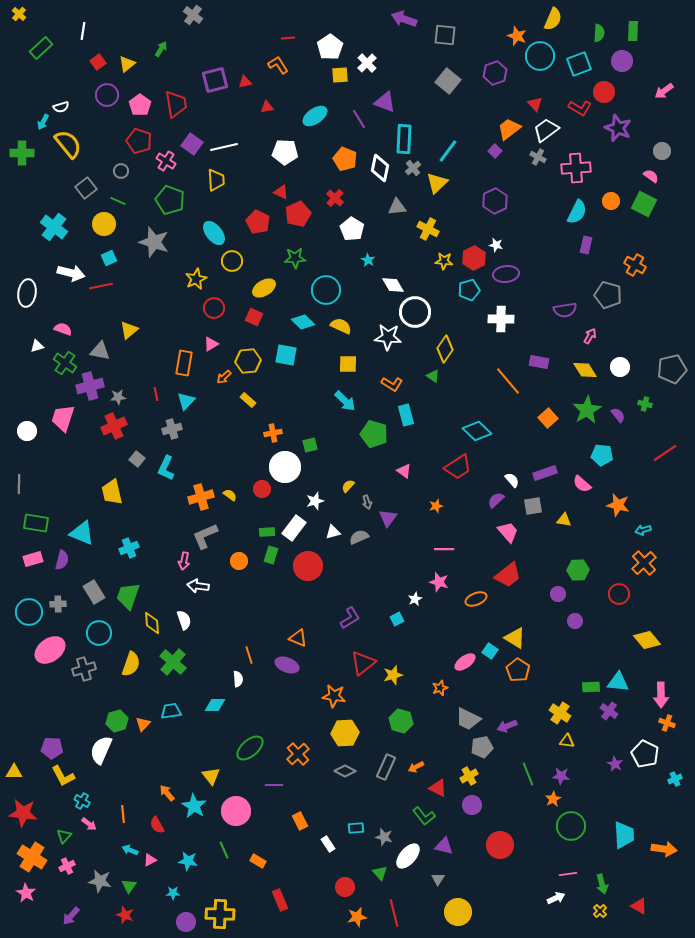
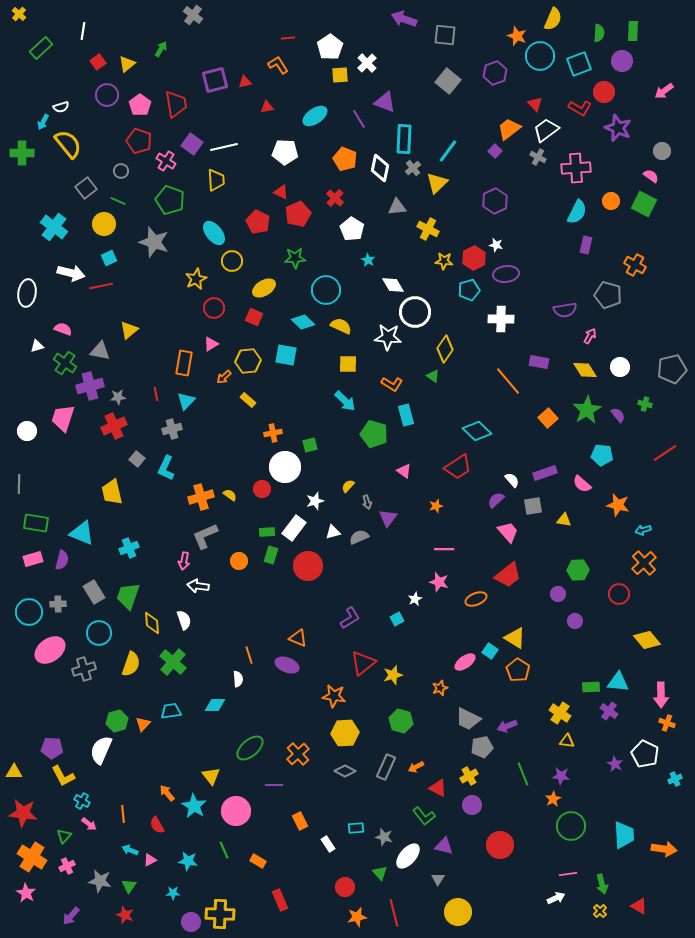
green line at (528, 774): moved 5 px left
purple circle at (186, 922): moved 5 px right
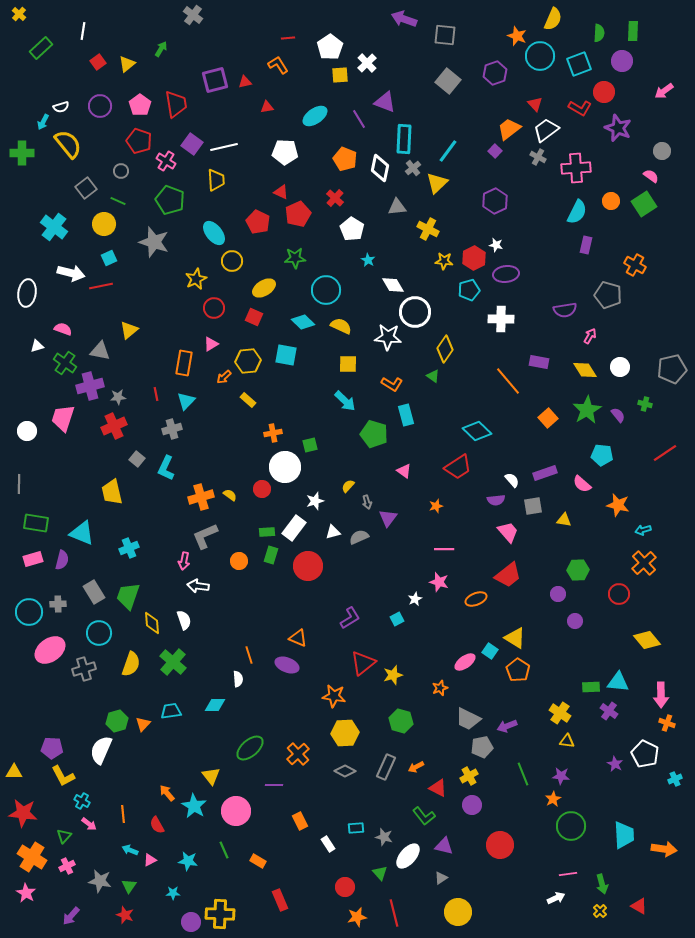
purple circle at (107, 95): moved 7 px left, 11 px down
green square at (644, 204): rotated 30 degrees clockwise
purple semicircle at (496, 500): rotated 144 degrees counterclockwise
gray triangle at (438, 879): moved 3 px right, 1 px up; rotated 24 degrees clockwise
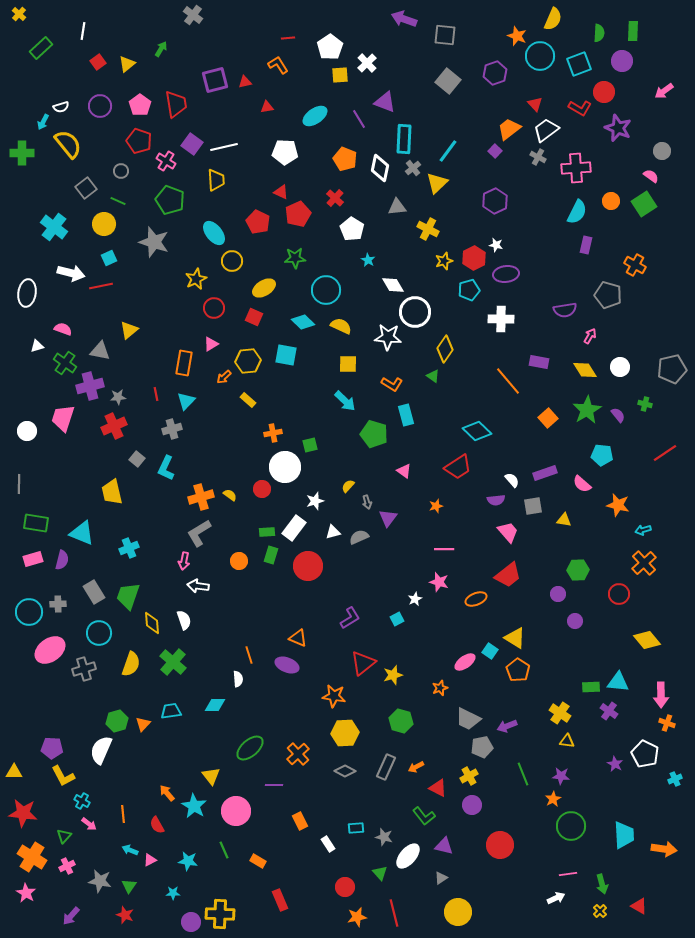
yellow star at (444, 261): rotated 24 degrees counterclockwise
gray L-shape at (205, 536): moved 6 px left, 3 px up; rotated 8 degrees counterclockwise
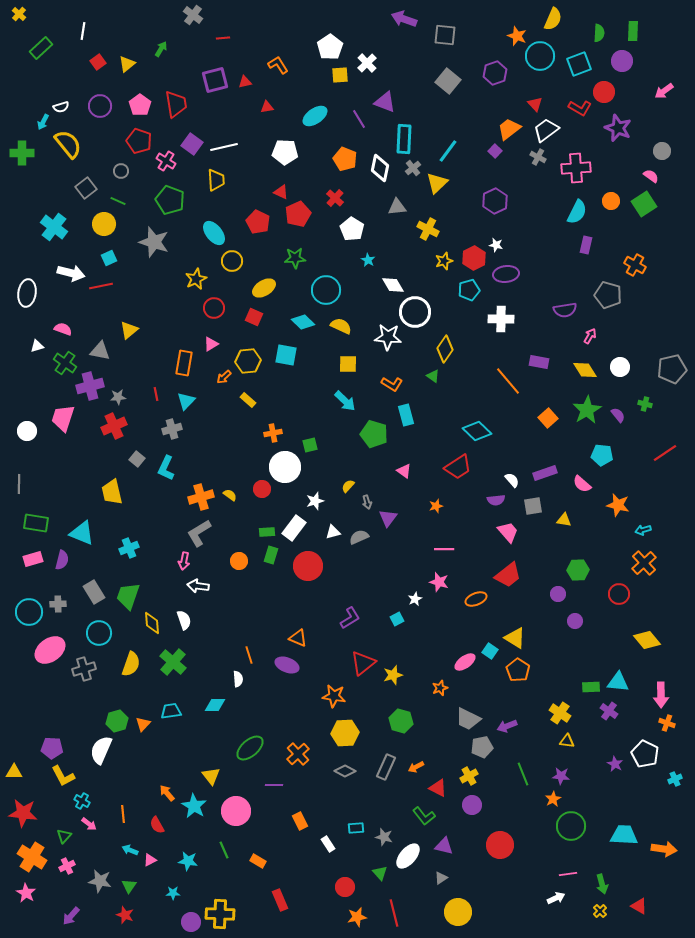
red line at (288, 38): moved 65 px left
cyan trapezoid at (624, 835): rotated 84 degrees counterclockwise
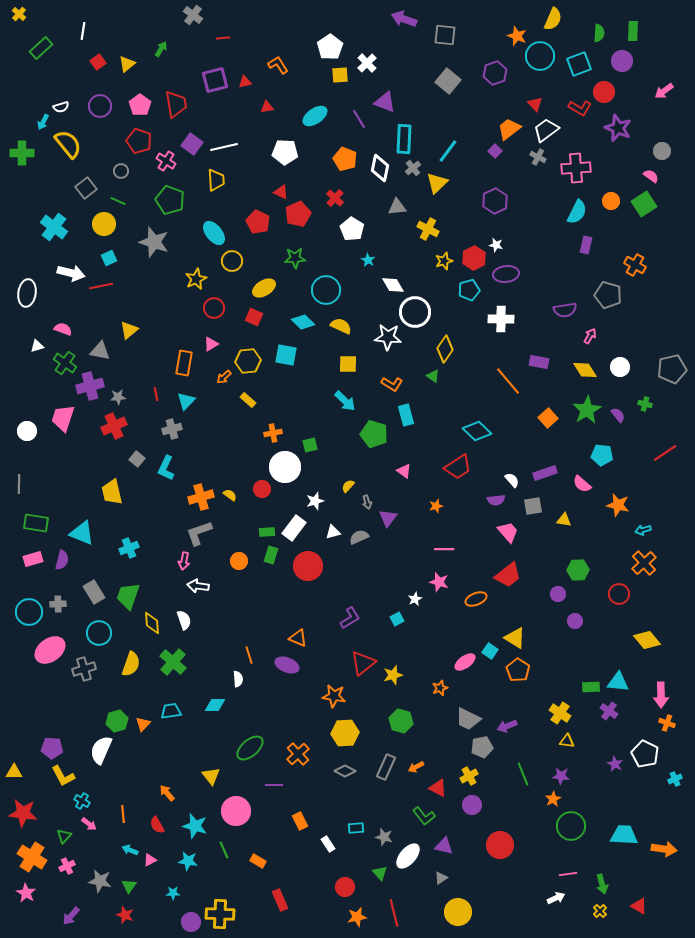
gray L-shape at (199, 533): rotated 12 degrees clockwise
cyan star at (194, 806): moved 1 px right, 20 px down; rotated 15 degrees counterclockwise
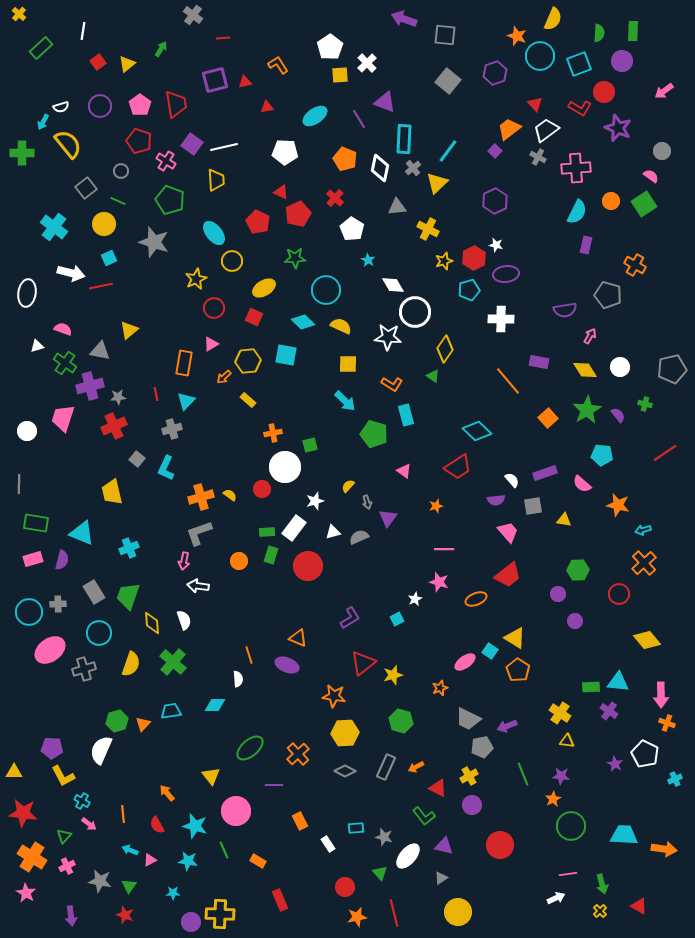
purple arrow at (71, 916): rotated 48 degrees counterclockwise
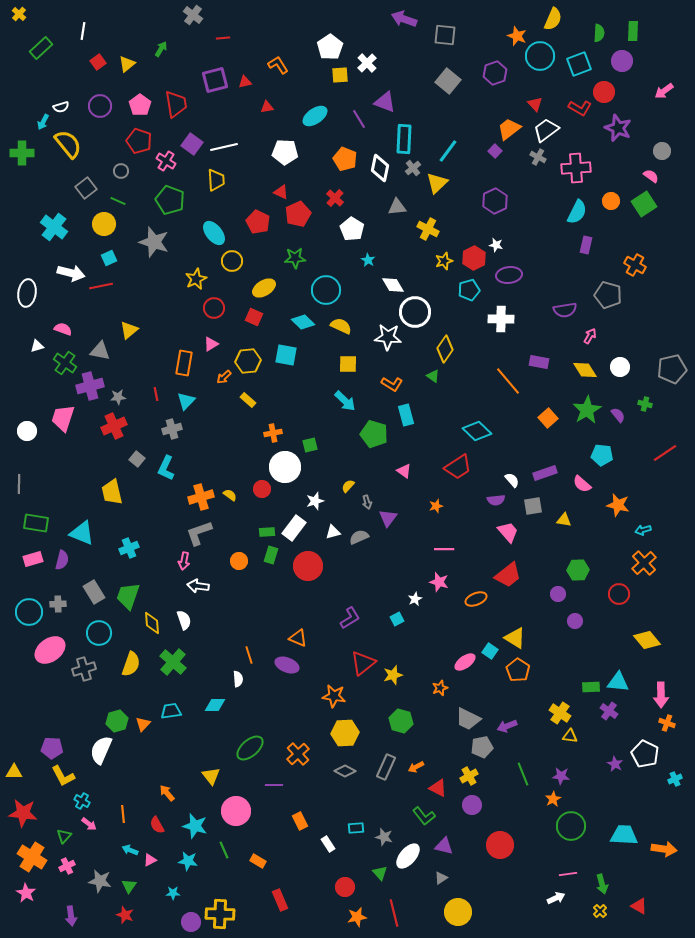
purple ellipse at (506, 274): moved 3 px right, 1 px down
yellow triangle at (567, 741): moved 3 px right, 5 px up
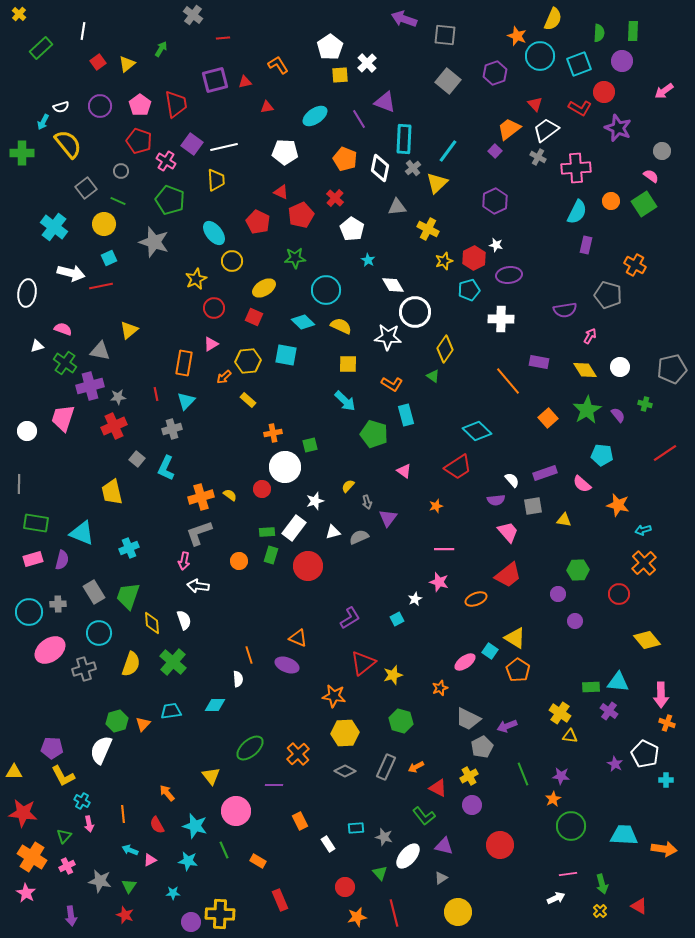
red pentagon at (298, 214): moved 3 px right, 1 px down
gray pentagon at (482, 747): rotated 15 degrees counterclockwise
cyan cross at (675, 779): moved 9 px left, 1 px down; rotated 24 degrees clockwise
pink arrow at (89, 824): rotated 42 degrees clockwise
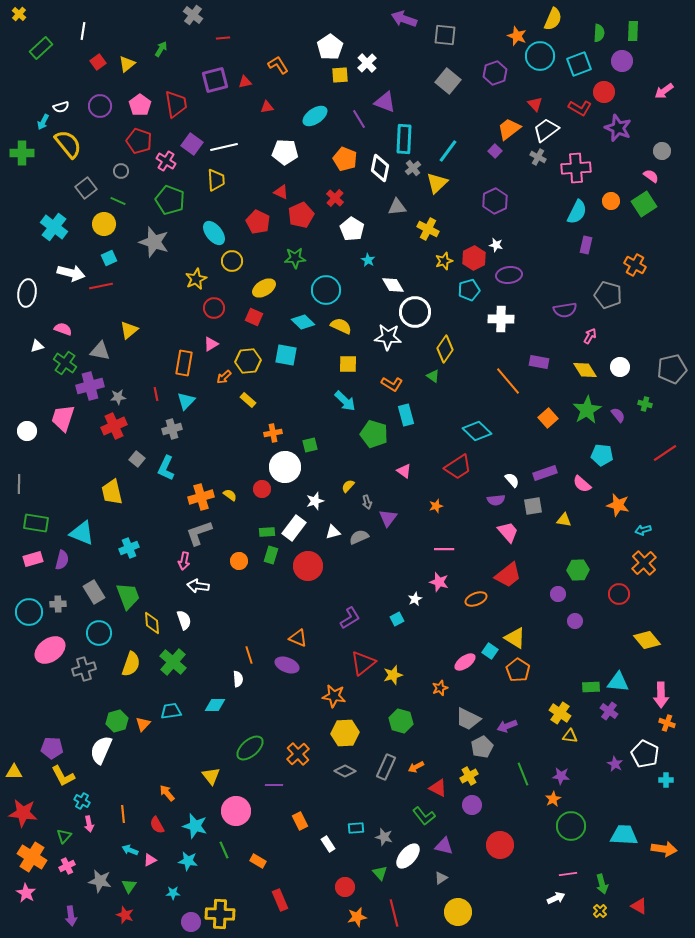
green trapezoid at (128, 596): rotated 140 degrees clockwise
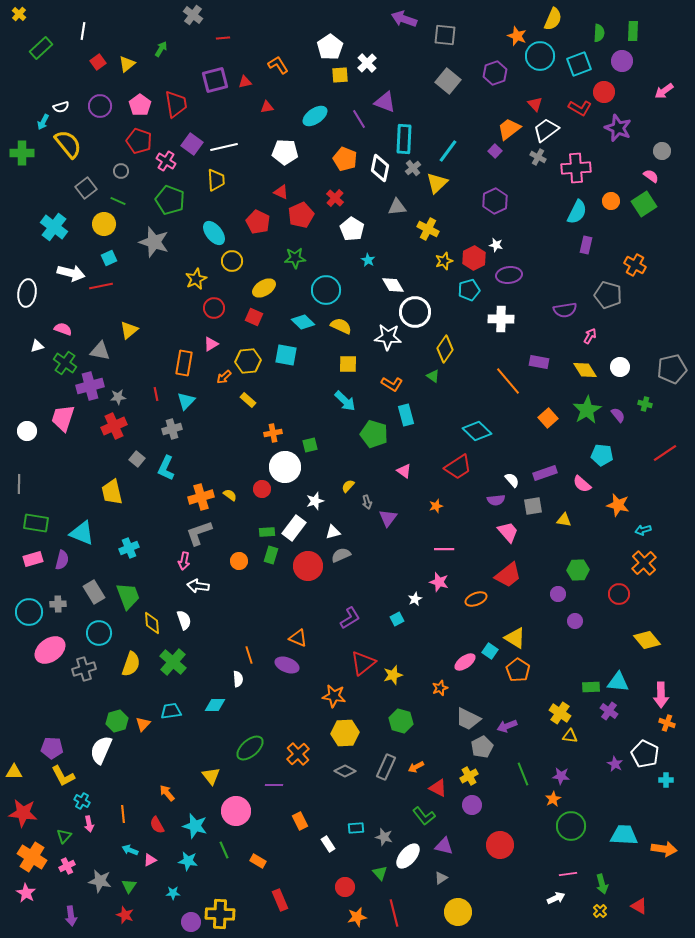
gray semicircle at (359, 537): moved 18 px left, 18 px down
